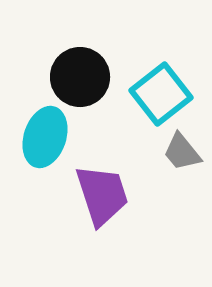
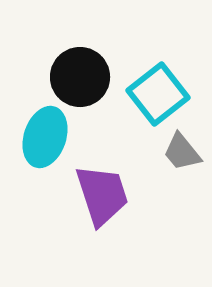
cyan square: moved 3 px left
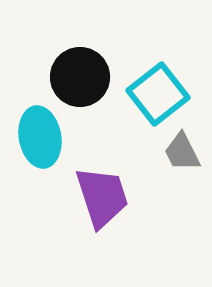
cyan ellipse: moved 5 px left; rotated 28 degrees counterclockwise
gray trapezoid: rotated 12 degrees clockwise
purple trapezoid: moved 2 px down
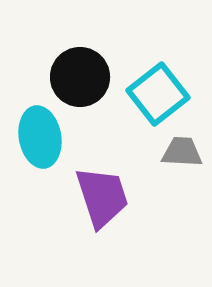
gray trapezoid: rotated 120 degrees clockwise
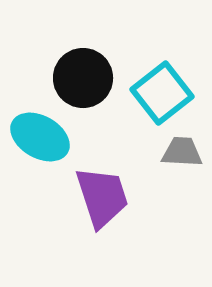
black circle: moved 3 px right, 1 px down
cyan square: moved 4 px right, 1 px up
cyan ellipse: rotated 50 degrees counterclockwise
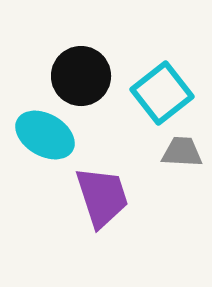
black circle: moved 2 px left, 2 px up
cyan ellipse: moved 5 px right, 2 px up
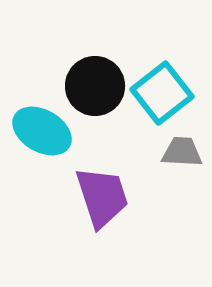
black circle: moved 14 px right, 10 px down
cyan ellipse: moved 3 px left, 4 px up
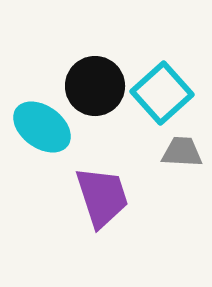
cyan square: rotated 4 degrees counterclockwise
cyan ellipse: moved 4 px up; rotated 6 degrees clockwise
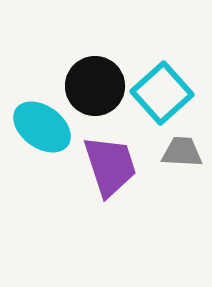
purple trapezoid: moved 8 px right, 31 px up
